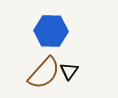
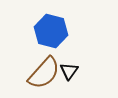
blue hexagon: rotated 12 degrees clockwise
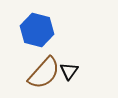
blue hexagon: moved 14 px left, 1 px up
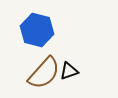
black triangle: rotated 36 degrees clockwise
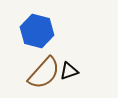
blue hexagon: moved 1 px down
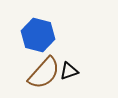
blue hexagon: moved 1 px right, 4 px down
